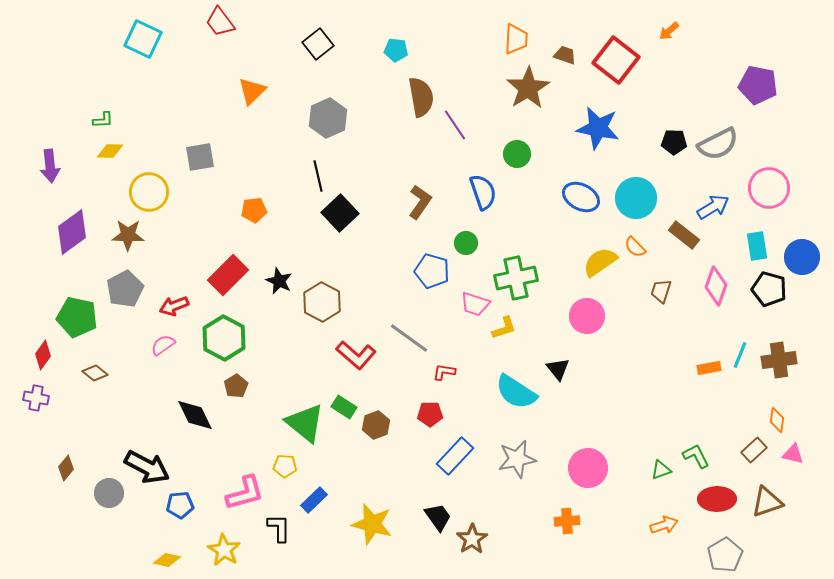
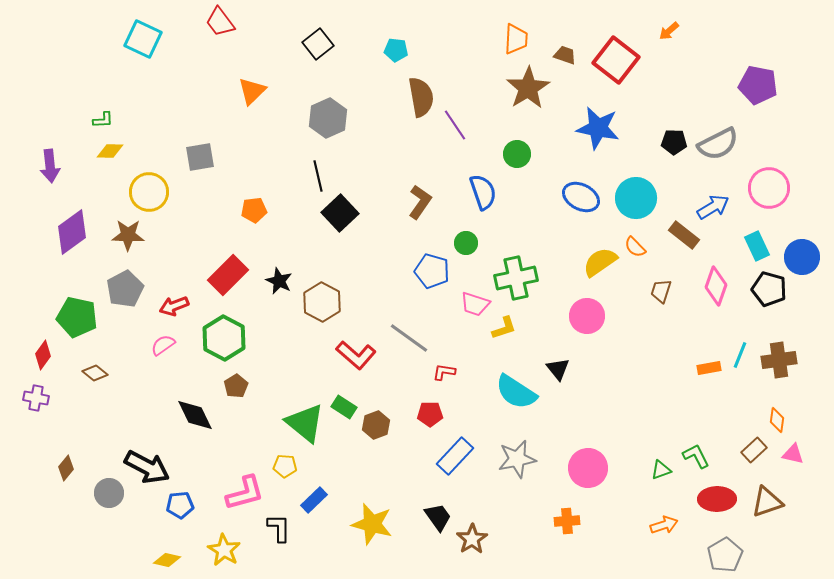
cyan rectangle at (757, 246): rotated 16 degrees counterclockwise
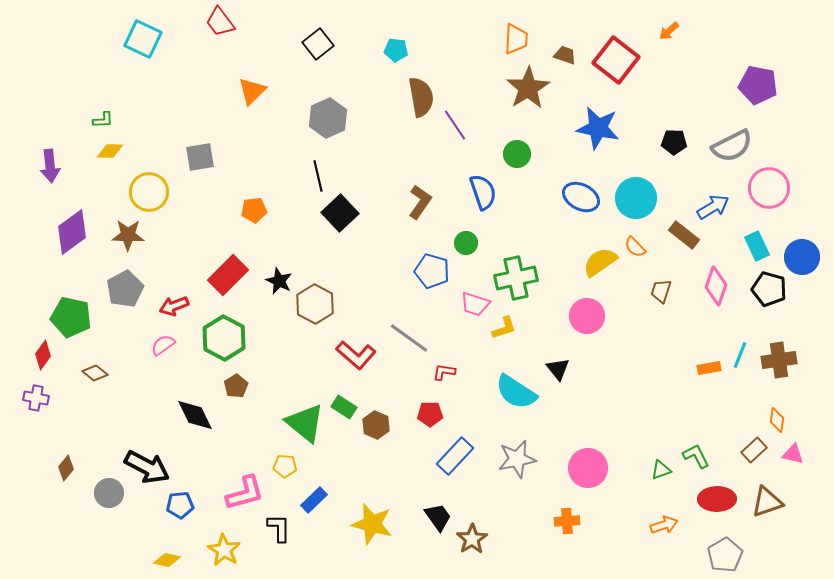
gray semicircle at (718, 144): moved 14 px right, 2 px down
brown hexagon at (322, 302): moved 7 px left, 2 px down
green pentagon at (77, 317): moved 6 px left
brown hexagon at (376, 425): rotated 16 degrees counterclockwise
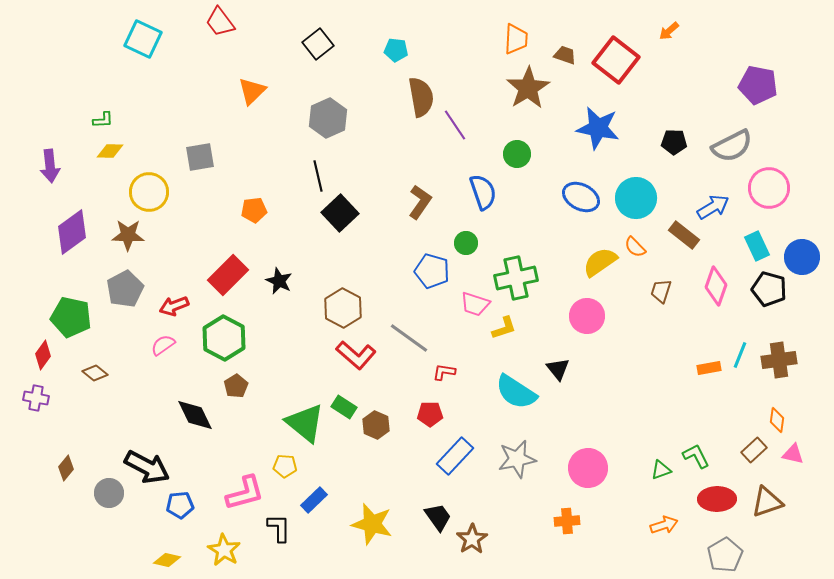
brown hexagon at (315, 304): moved 28 px right, 4 px down
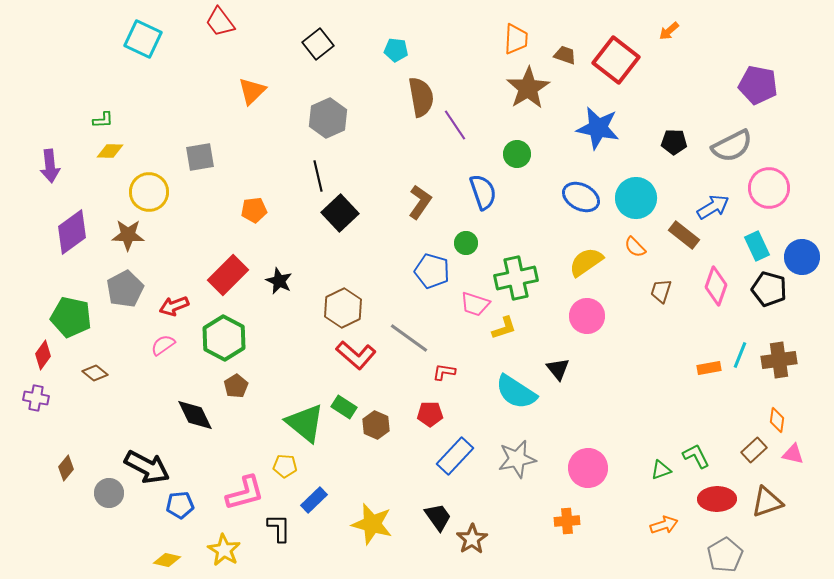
yellow semicircle at (600, 262): moved 14 px left
brown hexagon at (343, 308): rotated 6 degrees clockwise
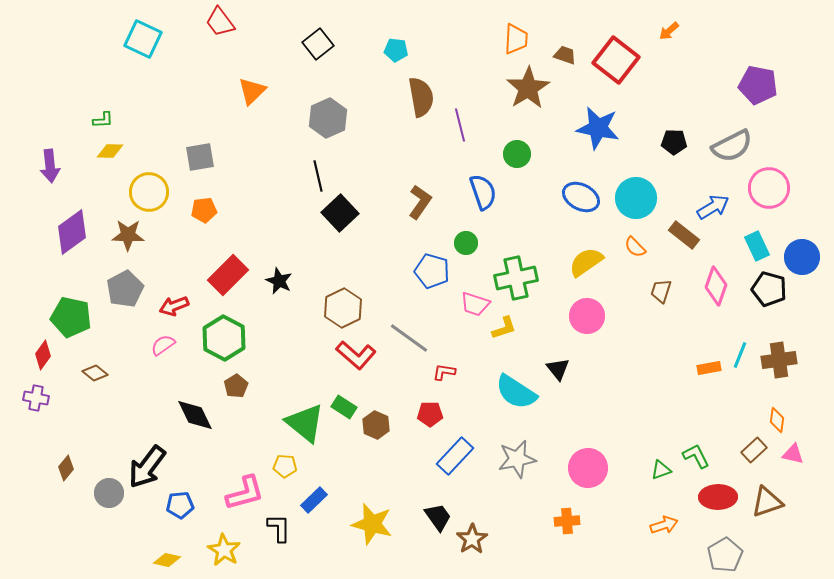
purple line at (455, 125): moved 5 px right; rotated 20 degrees clockwise
orange pentagon at (254, 210): moved 50 px left
black arrow at (147, 467): rotated 99 degrees clockwise
red ellipse at (717, 499): moved 1 px right, 2 px up
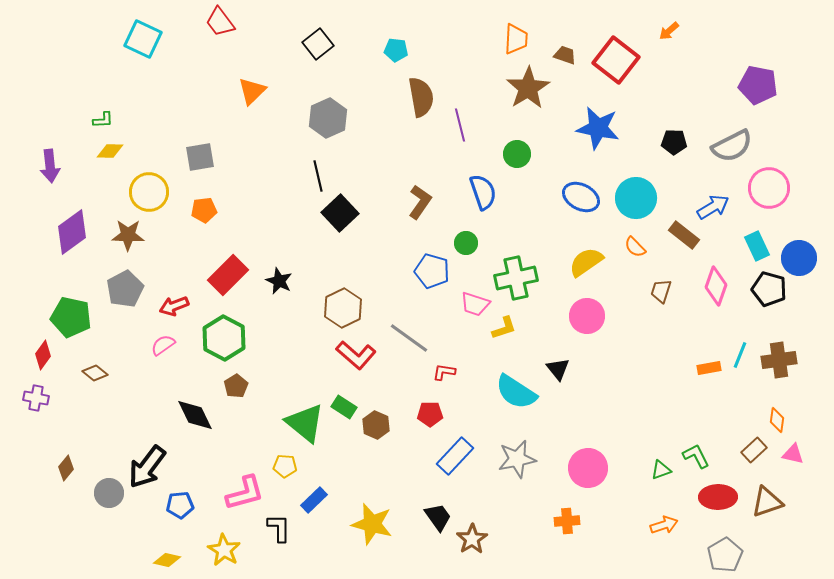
blue circle at (802, 257): moved 3 px left, 1 px down
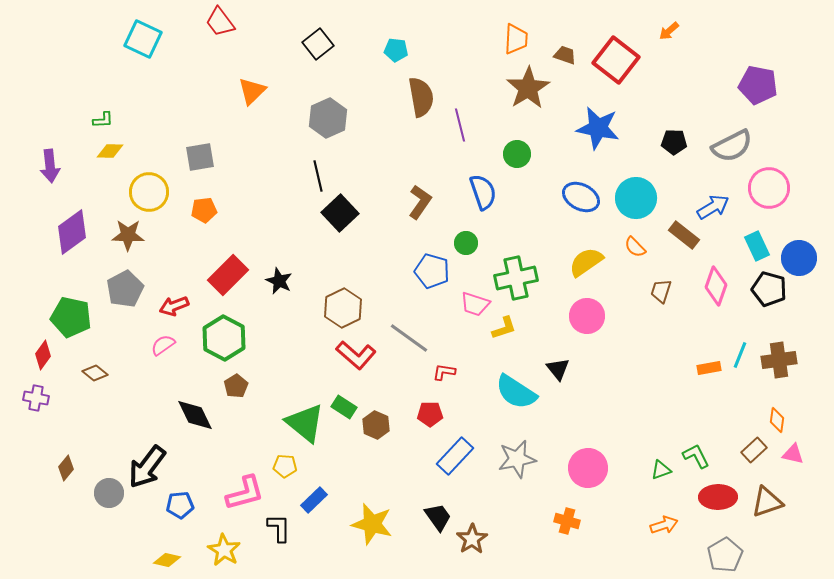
orange cross at (567, 521): rotated 20 degrees clockwise
